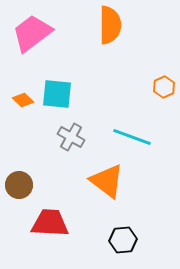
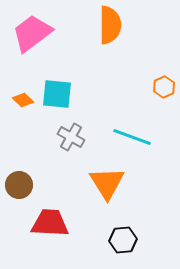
orange triangle: moved 2 px down; rotated 21 degrees clockwise
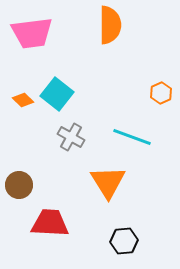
pink trapezoid: rotated 150 degrees counterclockwise
orange hexagon: moved 3 px left, 6 px down
cyan square: rotated 32 degrees clockwise
orange triangle: moved 1 px right, 1 px up
black hexagon: moved 1 px right, 1 px down
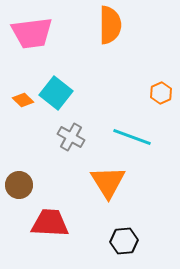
cyan square: moved 1 px left, 1 px up
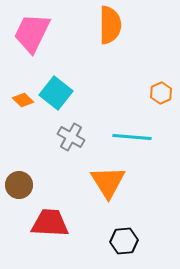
pink trapezoid: rotated 123 degrees clockwise
cyan line: rotated 15 degrees counterclockwise
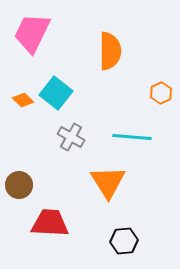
orange semicircle: moved 26 px down
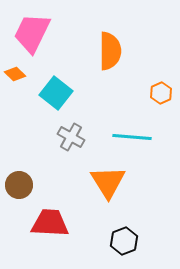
orange diamond: moved 8 px left, 26 px up
black hexagon: rotated 16 degrees counterclockwise
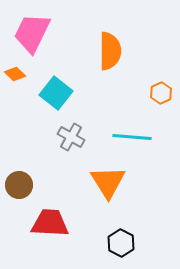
black hexagon: moved 3 px left, 2 px down; rotated 12 degrees counterclockwise
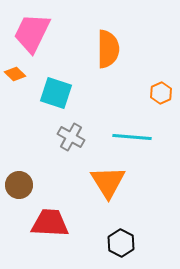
orange semicircle: moved 2 px left, 2 px up
cyan square: rotated 20 degrees counterclockwise
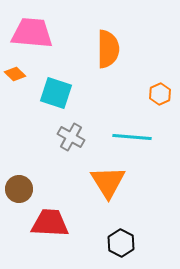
pink trapezoid: rotated 69 degrees clockwise
orange hexagon: moved 1 px left, 1 px down
brown circle: moved 4 px down
